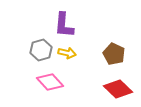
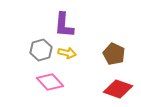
red diamond: rotated 24 degrees counterclockwise
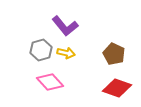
purple L-shape: moved 1 px right, 1 px down; rotated 44 degrees counterclockwise
yellow arrow: moved 1 px left
red diamond: moved 1 px left, 1 px up
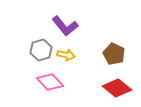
yellow arrow: moved 2 px down
red diamond: rotated 20 degrees clockwise
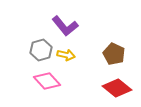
pink diamond: moved 3 px left, 1 px up
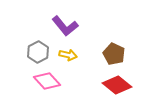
gray hexagon: moved 3 px left, 2 px down; rotated 10 degrees counterclockwise
yellow arrow: moved 2 px right
red diamond: moved 3 px up
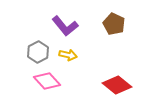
brown pentagon: moved 30 px up
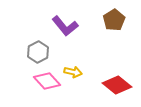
brown pentagon: moved 4 px up; rotated 15 degrees clockwise
yellow arrow: moved 5 px right, 17 px down
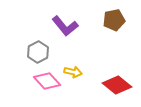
brown pentagon: rotated 20 degrees clockwise
